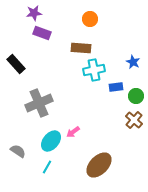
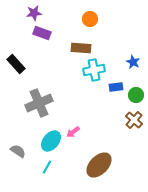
green circle: moved 1 px up
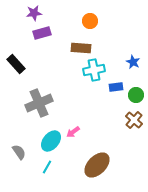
orange circle: moved 2 px down
purple rectangle: rotated 36 degrees counterclockwise
gray semicircle: moved 1 px right, 1 px down; rotated 21 degrees clockwise
brown ellipse: moved 2 px left
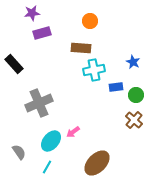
purple star: moved 2 px left
black rectangle: moved 2 px left
brown ellipse: moved 2 px up
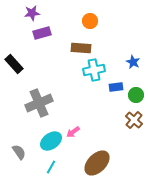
cyan ellipse: rotated 15 degrees clockwise
cyan line: moved 4 px right
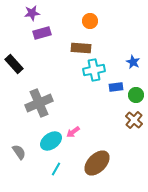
cyan line: moved 5 px right, 2 px down
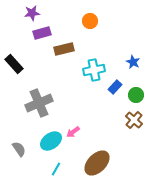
brown rectangle: moved 17 px left, 1 px down; rotated 18 degrees counterclockwise
blue rectangle: moved 1 px left; rotated 40 degrees counterclockwise
gray semicircle: moved 3 px up
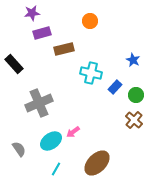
blue star: moved 2 px up
cyan cross: moved 3 px left, 3 px down; rotated 25 degrees clockwise
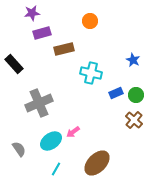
blue rectangle: moved 1 px right, 6 px down; rotated 24 degrees clockwise
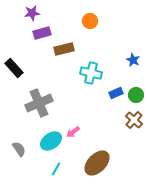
black rectangle: moved 4 px down
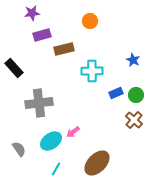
purple rectangle: moved 2 px down
cyan cross: moved 1 px right, 2 px up; rotated 15 degrees counterclockwise
gray cross: rotated 16 degrees clockwise
